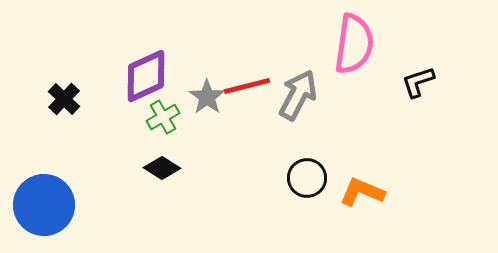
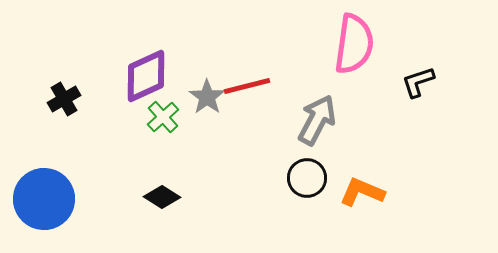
gray arrow: moved 19 px right, 25 px down
black cross: rotated 16 degrees clockwise
green cross: rotated 12 degrees counterclockwise
black diamond: moved 29 px down
blue circle: moved 6 px up
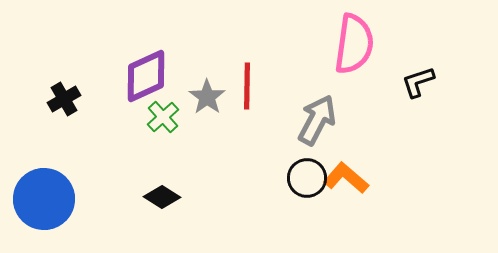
red line: rotated 75 degrees counterclockwise
orange L-shape: moved 16 px left, 14 px up; rotated 18 degrees clockwise
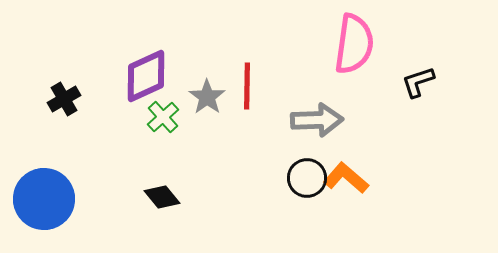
gray arrow: rotated 60 degrees clockwise
black diamond: rotated 18 degrees clockwise
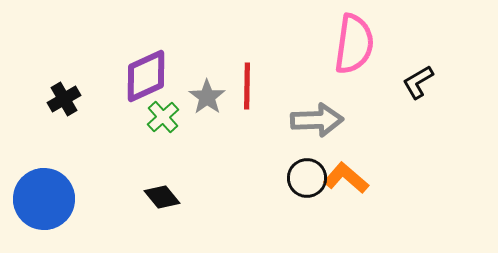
black L-shape: rotated 12 degrees counterclockwise
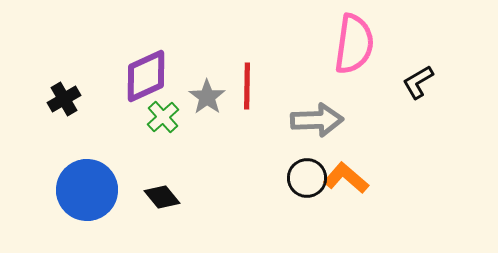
blue circle: moved 43 px right, 9 px up
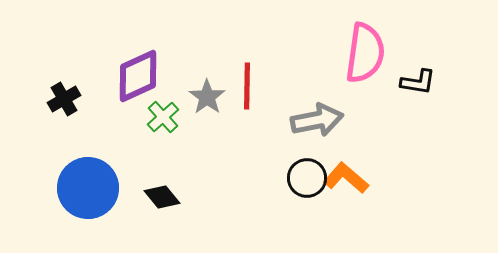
pink semicircle: moved 11 px right, 9 px down
purple diamond: moved 8 px left
black L-shape: rotated 141 degrees counterclockwise
gray arrow: rotated 9 degrees counterclockwise
blue circle: moved 1 px right, 2 px up
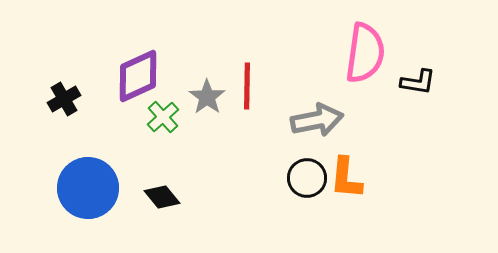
orange L-shape: rotated 126 degrees counterclockwise
